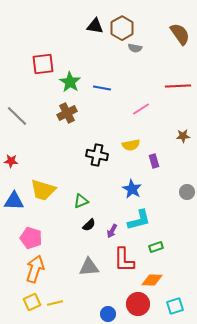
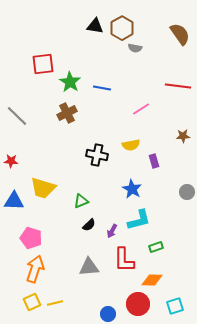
red line: rotated 10 degrees clockwise
yellow trapezoid: moved 2 px up
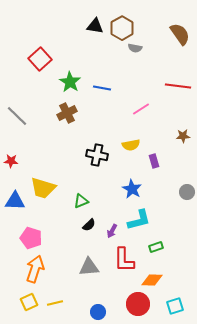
red square: moved 3 px left, 5 px up; rotated 35 degrees counterclockwise
blue triangle: moved 1 px right
yellow square: moved 3 px left
blue circle: moved 10 px left, 2 px up
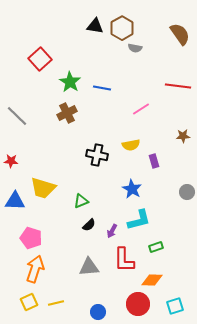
yellow line: moved 1 px right
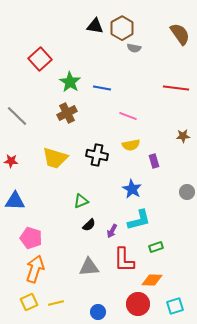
gray semicircle: moved 1 px left
red line: moved 2 px left, 2 px down
pink line: moved 13 px left, 7 px down; rotated 54 degrees clockwise
yellow trapezoid: moved 12 px right, 30 px up
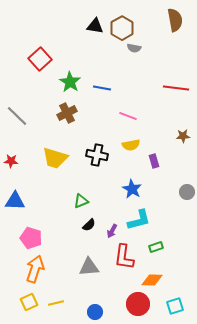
brown semicircle: moved 5 px left, 14 px up; rotated 25 degrees clockwise
red L-shape: moved 3 px up; rotated 8 degrees clockwise
blue circle: moved 3 px left
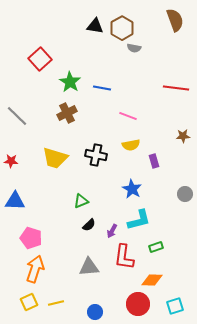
brown semicircle: rotated 10 degrees counterclockwise
black cross: moved 1 px left
gray circle: moved 2 px left, 2 px down
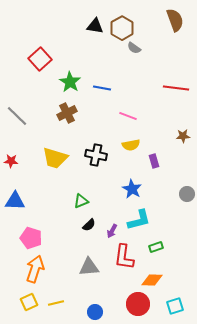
gray semicircle: rotated 24 degrees clockwise
gray circle: moved 2 px right
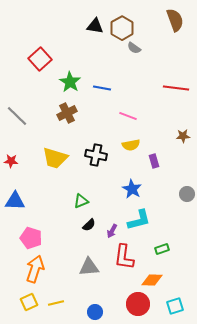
green rectangle: moved 6 px right, 2 px down
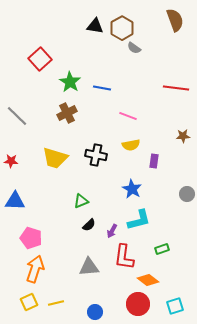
purple rectangle: rotated 24 degrees clockwise
orange diamond: moved 4 px left; rotated 35 degrees clockwise
